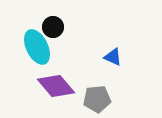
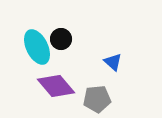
black circle: moved 8 px right, 12 px down
blue triangle: moved 5 px down; rotated 18 degrees clockwise
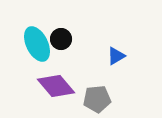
cyan ellipse: moved 3 px up
blue triangle: moved 3 px right, 6 px up; rotated 48 degrees clockwise
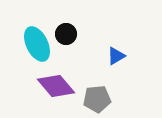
black circle: moved 5 px right, 5 px up
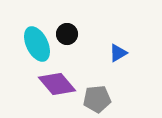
black circle: moved 1 px right
blue triangle: moved 2 px right, 3 px up
purple diamond: moved 1 px right, 2 px up
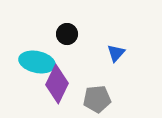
cyan ellipse: moved 18 px down; rotated 52 degrees counterclockwise
blue triangle: moved 2 px left; rotated 18 degrees counterclockwise
purple diamond: rotated 66 degrees clockwise
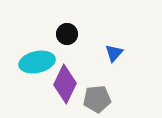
blue triangle: moved 2 px left
cyan ellipse: rotated 24 degrees counterclockwise
purple diamond: moved 8 px right
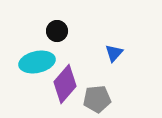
black circle: moved 10 px left, 3 px up
purple diamond: rotated 15 degrees clockwise
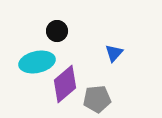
purple diamond: rotated 9 degrees clockwise
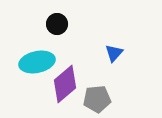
black circle: moved 7 px up
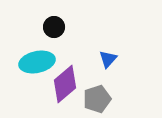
black circle: moved 3 px left, 3 px down
blue triangle: moved 6 px left, 6 px down
gray pentagon: rotated 12 degrees counterclockwise
